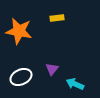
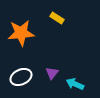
yellow rectangle: rotated 40 degrees clockwise
orange star: moved 2 px right, 2 px down; rotated 16 degrees counterclockwise
purple triangle: moved 4 px down
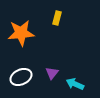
yellow rectangle: rotated 72 degrees clockwise
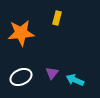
cyan arrow: moved 4 px up
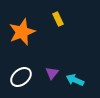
yellow rectangle: moved 1 px right, 1 px down; rotated 40 degrees counterclockwise
orange star: moved 1 px right, 1 px up; rotated 16 degrees counterclockwise
white ellipse: rotated 15 degrees counterclockwise
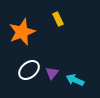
white ellipse: moved 8 px right, 7 px up
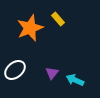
yellow rectangle: rotated 16 degrees counterclockwise
orange star: moved 8 px right, 4 px up
white ellipse: moved 14 px left
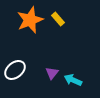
orange star: moved 8 px up
cyan arrow: moved 2 px left
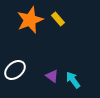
purple triangle: moved 3 px down; rotated 32 degrees counterclockwise
cyan arrow: rotated 30 degrees clockwise
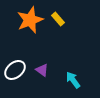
purple triangle: moved 10 px left, 6 px up
